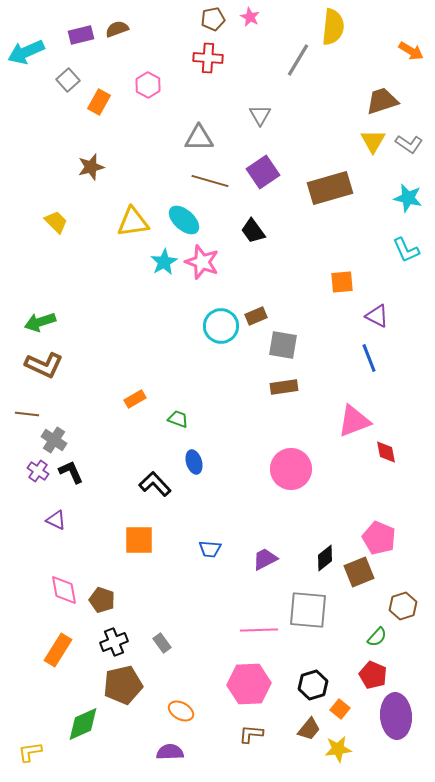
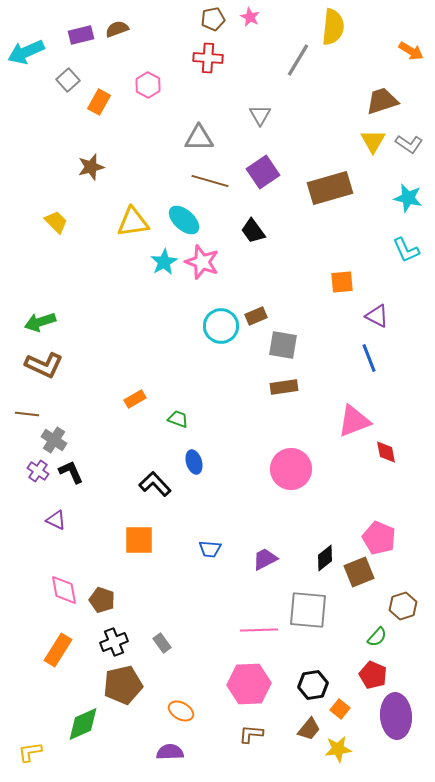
black hexagon at (313, 685): rotated 8 degrees clockwise
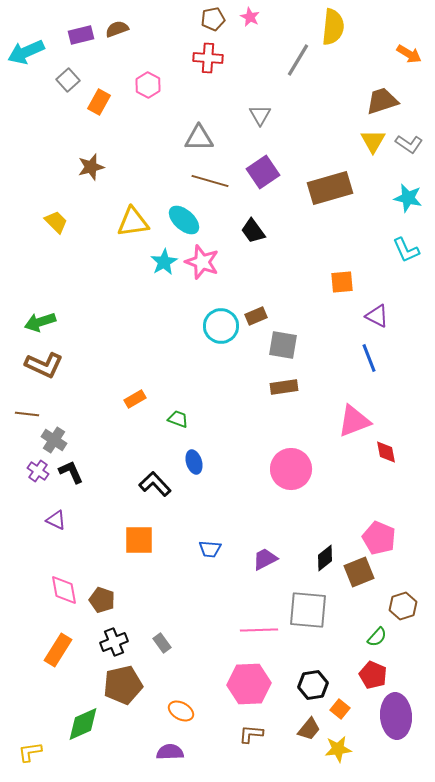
orange arrow at (411, 51): moved 2 px left, 3 px down
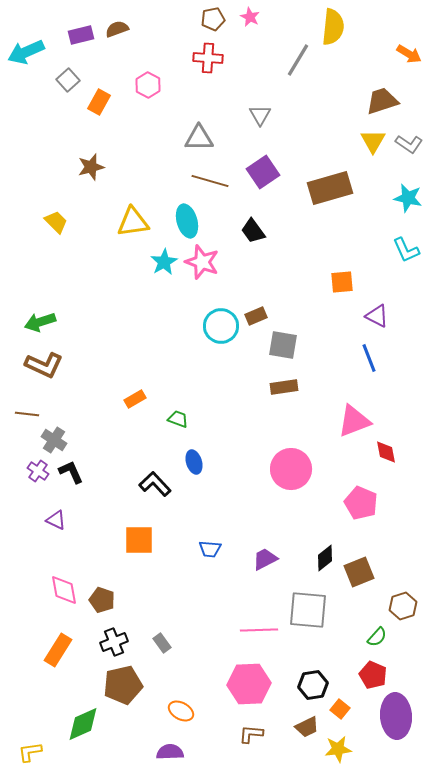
cyan ellipse at (184, 220): moved 3 px right, 1 px down; rotated 32 degrees clockwise
pink pentagon at (379, 538): moved 18 px left, 35 px up
brown trapezoid at (309, 729): moved 2 px left, 2 px up; rotated 25 degrees clockwise
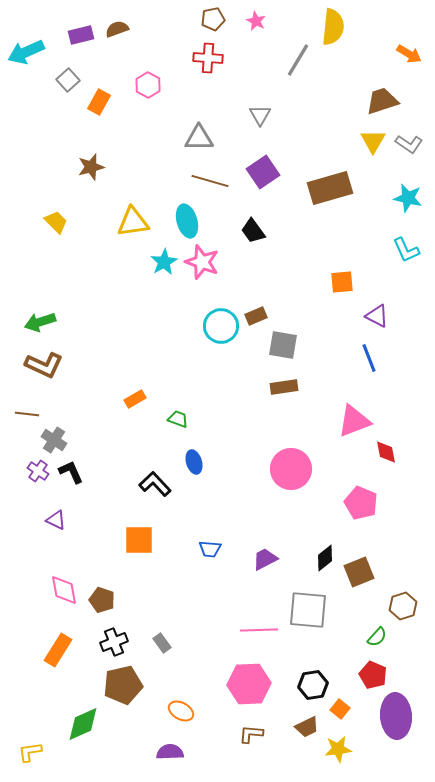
pink star at (250, 17): moved 6 px right, 4 px down
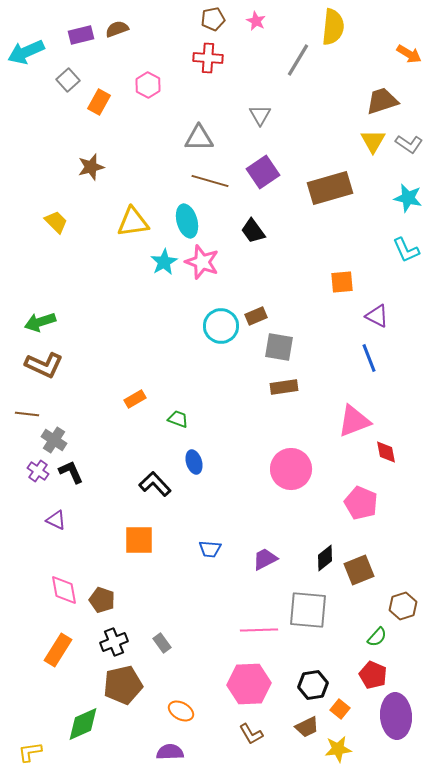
gray square at (283, 345): moved 4 px left, 2 px down
brown square at (359, 572): moved 2 px up
brown L-shape at (251, 734): rotated 125 degrees counterclockwise
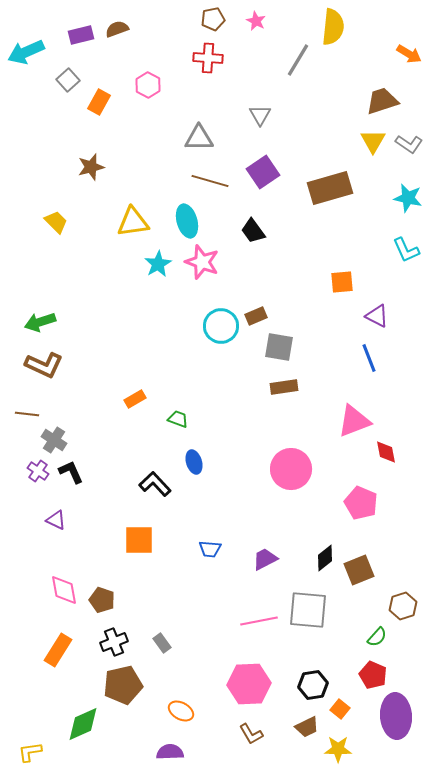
cyan star at (164, 262): moved 6 px left, 2 px down
pink line at (259, 630): moved 9 px up; rotated 9 degrees counterclockwise
yellow star at (338, 749): rotated 8 degrees clockwise
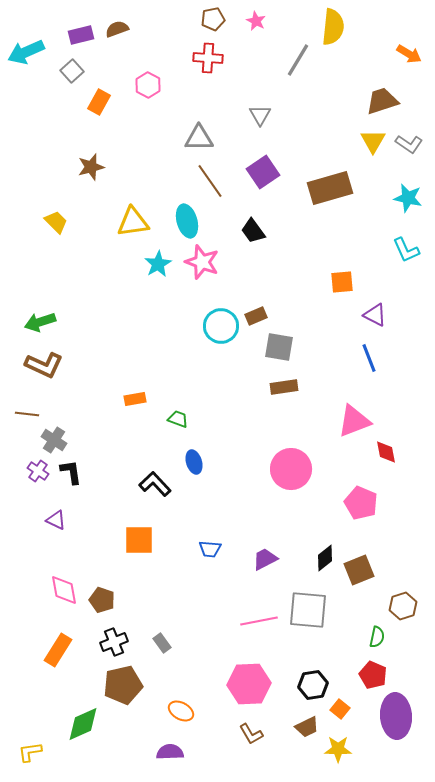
gray square at (68, 80): moved 4 px right, 9 px up
brown line at (210, 181): rotated 39 degrees clockwise
purple triangle at (377, 316): moved 2 px left, 1 px up
orange rectangle at (135, 399): rotated 20 degrees clockwise
black L-shape at (71, 472): rotated 16 degrees clockwise
green semicircle at (377, 637): rotated 30 degrees counterclockwise
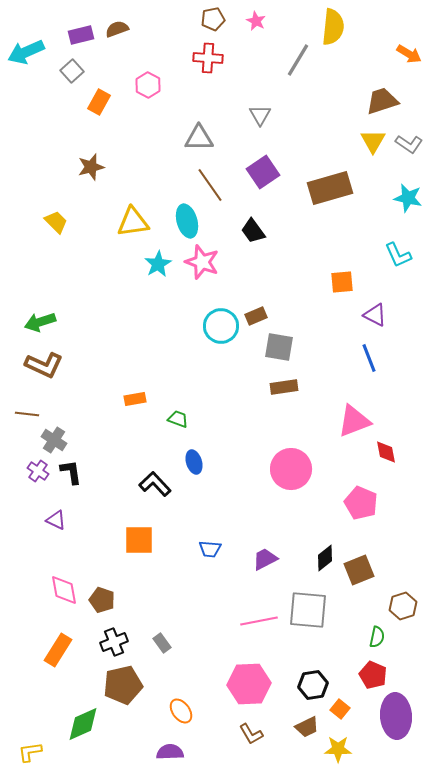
brown line at (210, 181): moved 4 px down
cyan L-shape at (406, 250): moved 8 px left, 5 px down
orange ellipse at (181, 711): rotated 25 degrees clockwise
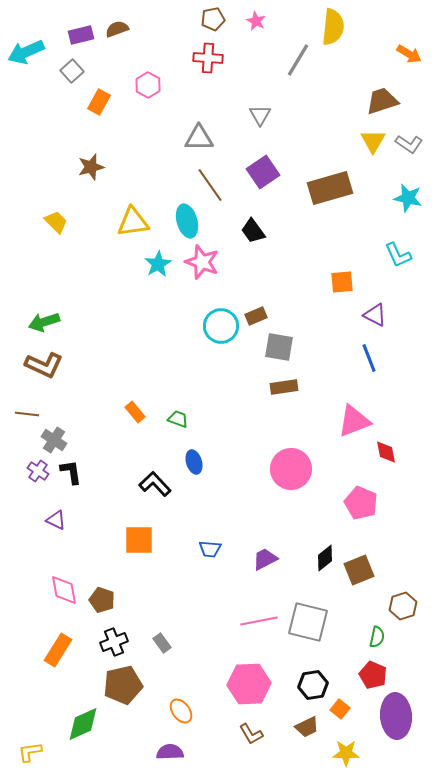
green arrow at (40, 322): moved 4 px right
orange rectangle at (135, 399): moved 13 px down; rotated 60 degrees clockwise
gray square at (308, 610): moved 12 px down; rotated 9 degrees clockwise
yellow star at (338, 749): moved 8 px right, 4 px down
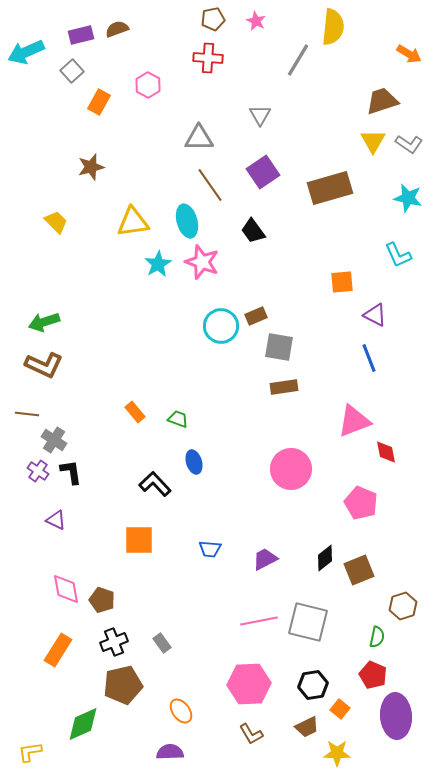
pink diamond at (64, 590): moved 2 px right, 1 px up
yellow star at (346, 753): moved 9 px left
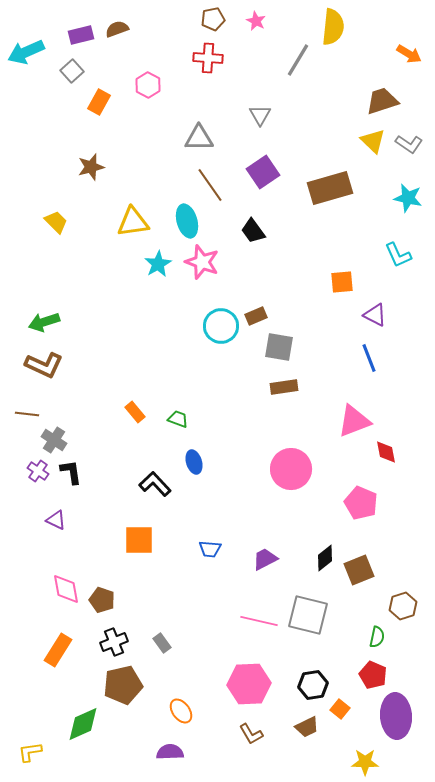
yellow triangle at (373, 141): rotated 16 degrees counterclockwise
pink line at (259, 621): rotated 24 degrees clockwise
gray square at (308, 622): moved 7 px up
yellow star at (337, 753): moved 28 px right, 9 px down
